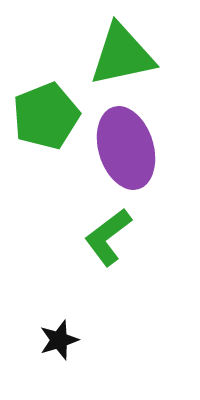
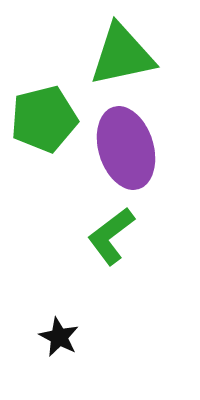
green pentagon: moved 2 px left, 3 px down; rotated 8 degrees clockwise
green L-shape: moved 3 px right, 1 px up
black star: moved 3 px up; rotated 27 degrees counterclockwise
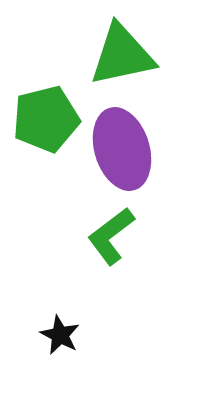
green pentagon: moved 2 px right
purple ellipse: moved 4 px left, 1 px down
black star: moved 1 px right, 2 px up
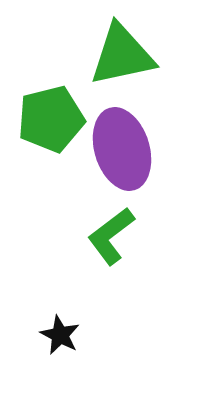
green pentagon: moved 5 px right
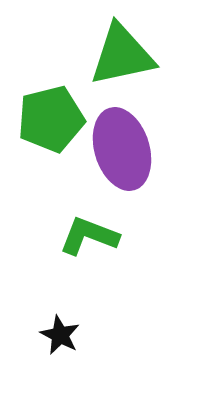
green L-shape: moved 22 px left; rotated 58 degrees clockwise
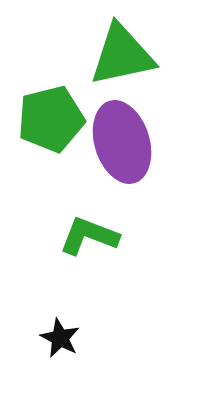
purple ellipse: moved 7 px up
black star: moved 3 px down
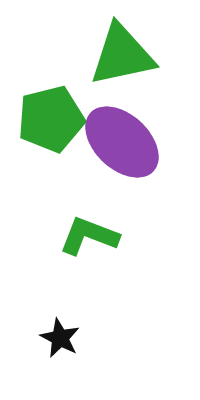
purple ellipse: rotated 30 degrees counterclockwise
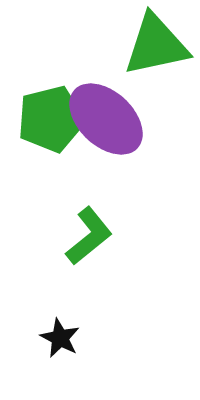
green triangle: moved 34 px right, 10 px up
purple ellipse: moved 16 px left, 23 px up
green L-shape: rotated 120 degrees clockwise
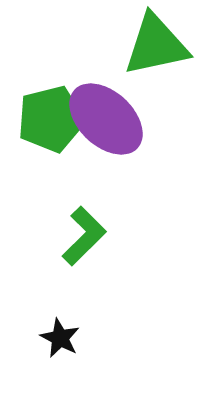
green L-shape: moved 5 px left; rotated 6 degrees counterclockwise
